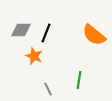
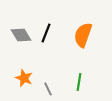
gray diamond: moved 5 px down; rotated 60 degrees clockwise
orange semicircle: moved 11 px left; rotated 70 degrees clockwise
orange star: moved 10 px left, 22 px down
green line: moved 2 px down
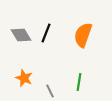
gray line: moved 2 px right, 2 px down
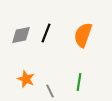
gray diamond: rotated 70 degrees counterclockwise
orange star: moved 2 px right, 1 px down
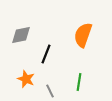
black line: moved 21 px down
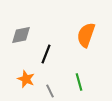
orange semicircle: moved 3 px right
green line: rotated 24 degrees counterclockwise
